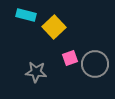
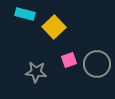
cyan rectangle: moved 1 px left, 1 px up
pink square: moved 1 px left, 2 px down
gray circle: moved 2 px right
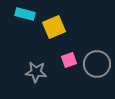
yellow square: rotated 20 degrees clockwise
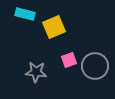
gray circle: moved 2 px left, 2 px down
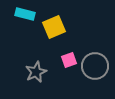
gray star: rotated 30 degrees counterclockwise
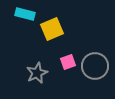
yellow square: moved 2 px left, 2 px down
pink square: moved 1 px left, 2 px down
gray star: moved 1 px right, 1 px down
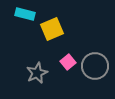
pink square: rotated 21 degrees counterclockwise
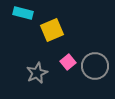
cyan rectangle: moved 2 px left, 1 px up
yellow square: moved 1 px down
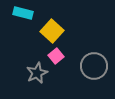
yellow square: moved 1 px down; rotated 25 degrees counterclockwise
pink square: moved 12 px left, 6 px up
gray circle: moved 1 px left
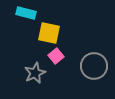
cyan rectangle: moved 3 px right
yellow square: moved 3 px left, 2 px down; rotated 30 degrees counterclockwise
gray star: moved 2 px left
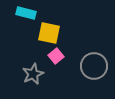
gray star: moved 2 px left, 1 px down
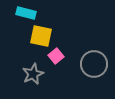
yellow square: moved 8 px left, 3 px down
gray circle: moved 2 px up
